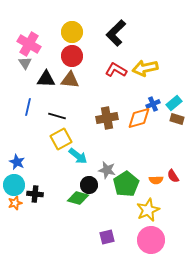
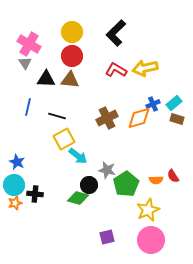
brown cross: rotated 15 degrees counterclockwise
yellow square: moved 3 px right
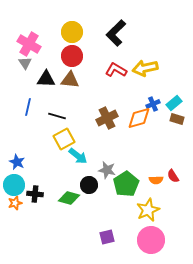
green diamond: moved 9 px left
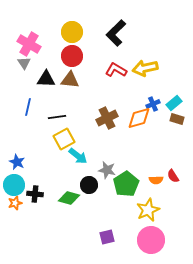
gray triangle: moved 1 px left
black line: moved 1 px down; rotated 24 degrees counterclockwise
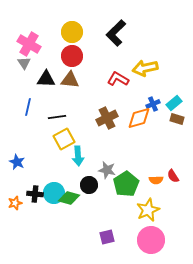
red L-shape: moved 2 px right, 9 px down
cyan arrow: rotated 48 degrees clockwise
cyan circle: moved 40 px right, 8 px down
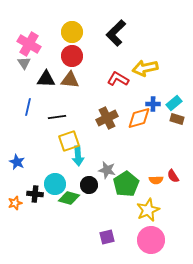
blue cross: rotated 24 degrees clockwise
yellow square: moved 5 px right, 2 px down; rotated 10 degrees clockwise
cyan circle: moved 1 px right, 9 px up
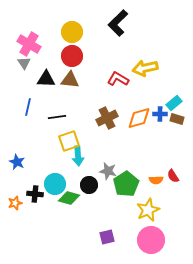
black L-shape: moved 2 px right, 10 px up
blue cross: moved 7 px right, 10 px down
gray star: moved 1 px right, 1 px down
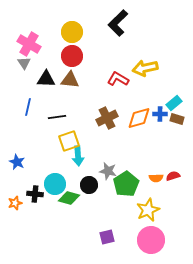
red semicircle: rotated 104 degrees clockwise
orange semicircle: moved 2 px up
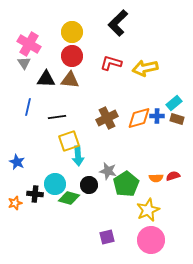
red L-shape: moved 7 px left, 16 px up; rotated 15 degrees counterclockwise
blue cross: moved 3 px left, 2 px down
